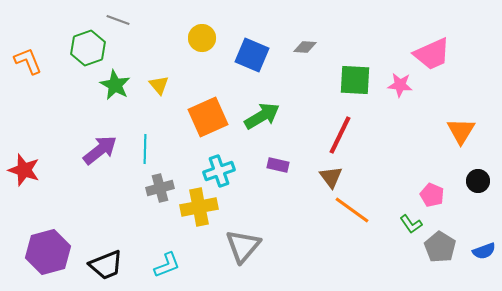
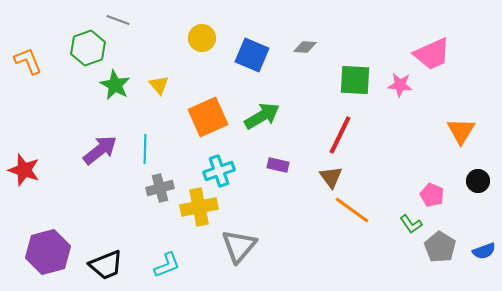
gray triangle: moved 4 px left
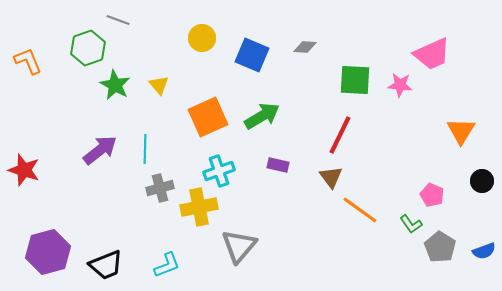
black circle: moved 4 px right
orange line: moved 8 px right
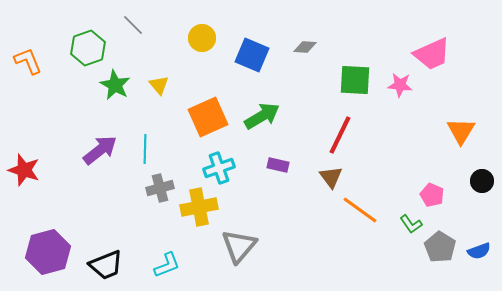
gray line: moved 15 px right, 5 px down; rotated 25 degrees clockwise
cyan cross: moved 3 px up
blue semicircle: moved 5 px left
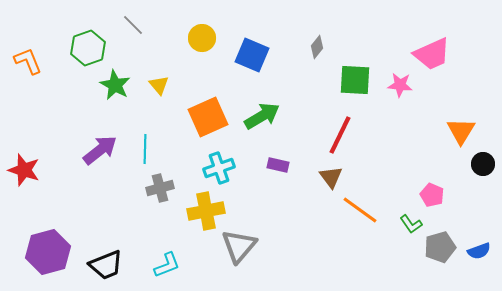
gray diamond: moved 12 px right; rotated 55 degrees counterclockwise
black circle: moved 1 px right, 17 px up
yellow cross: moved 7 px right, 4 px down
gray pentagon: rotated 24 degrees clockwise
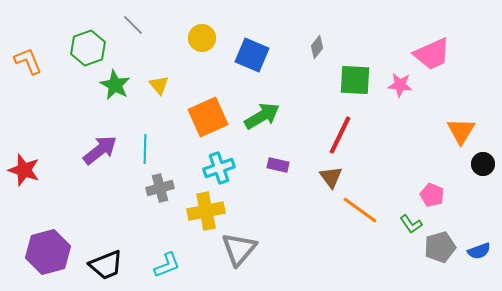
gray triangle: moved 3 px down
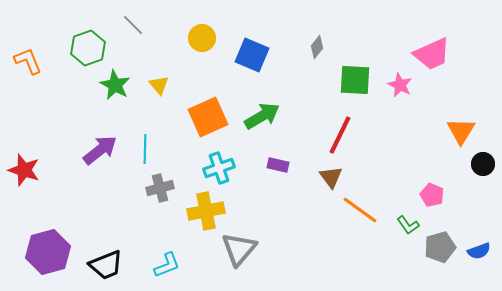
pink star: rotated 20 degrees clockwise
green L-shape: moved 3 px left, 1 px down
